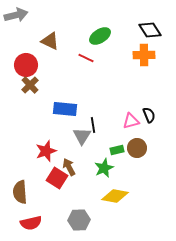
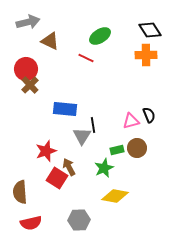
gray arrow: moved 12 px right, 7 px down
orange cross: moved 2 px right
red circle: moved 4 px down
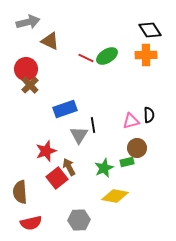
green ellipse: moved 7 px right, 20 px down
blue rectangle: rotated 25 degrees counterclockwise
black semicircle: rotated 21 degrees clockwise
gray triangle: moved 3 px left, 1 px up
green rectangle: moved 10 px right, 12 px down
red square: rotated 20 degrees clockwise
